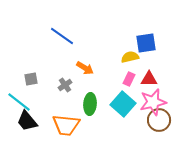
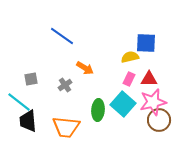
blue square: rotated 10 degrees clockwise
green ellipse: moved 8 px right, 6 px down
black trapezoid: moved 1 px right; rotated 35 degrees clockwise
orange trapezoid: moved 2 px down
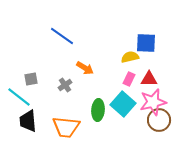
cyan line: moved 5 px up
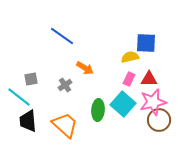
orange trapezoid: moved 1 px left, 2 px up; rotated 144 degrees counterclockwise
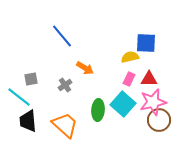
blue line: rotated 15 degrees clockwise
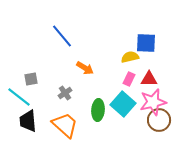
gray cross: moved 8 px down
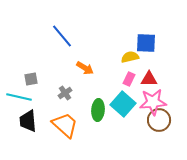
cyan line: rotated 25 degrees counterclockwise
pink star: rotated 8 degrees clockwise
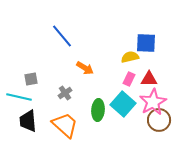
pink star: rotated 24 degrees counterclockwise
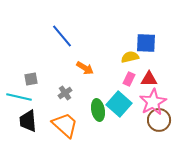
cyan square: moved 4 px left
green ellipse: rotated 15 degrees counterclockwise
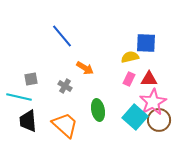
gray cross: moved 7 px up; rotated 24 degrees counterclockwise
cyan square: moved 16 px right, 13 px down
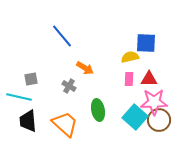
pink rectangle: rotated 24 degrees counterclockwise
gray cross: moved 4 px right
pink star: moved 1 px right; rotated 28 degrees clockwise
orange trapezoid: moved 1 px up
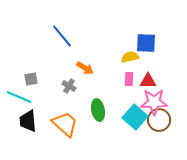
red triangle: moved 1 px left, 2 px down
cyan line: rotated 10 degrees clockwise
